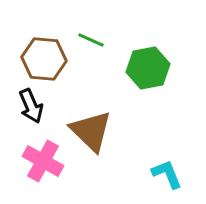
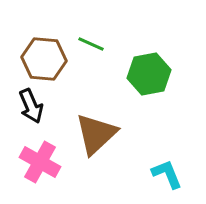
green line: moved 4 px down
green hexagon: moved 1 px right, 6 px down
brown triangle: moved 5 px right, 3 px down; rotated 33 degrees clockwise
pink cross: moved 3 px left, 1 px down
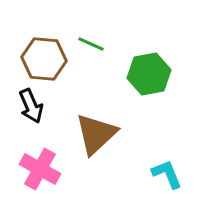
pink cross: moved 7 px down
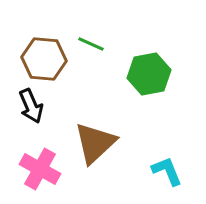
brown triangle: moved 1 px left, 9 px down
cyan L-shape: moved 3 px up
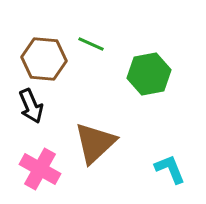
cyan L-shape: moved 3 px right, 2 px up
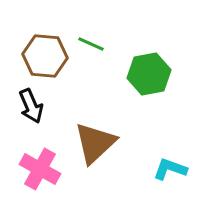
brown hexagon: moved 1 px right, 3 px up
cyan L-shape: rotated 48 degrees counterclockwise
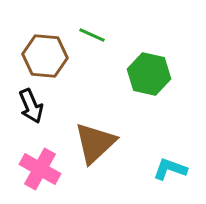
green line: moved 1 px right, 9 px up
green hexagon: rotated 24 degrees clockwise
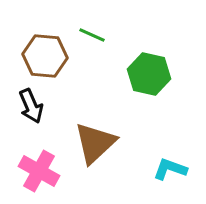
pink cross: moved 1 px left, 2 px down
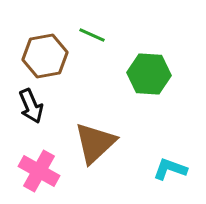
brown hexagon: rotated 15 degrees counterclockwise
green hexagon: rotated 9 degrees counterclockwise
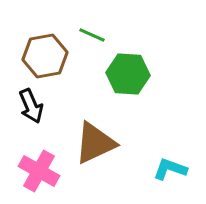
green hexagon: moved 21 px left
brown triangle: rotated 18 degrees clockwise
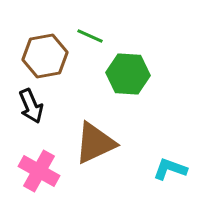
green line: moved 2 px left, 1 px down
